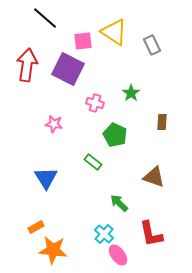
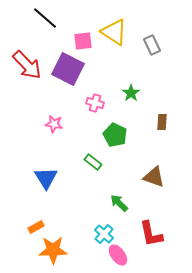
red arrow: rotated 128 degrees clockwise
orange star: rotated 8 degrees counterclockwise
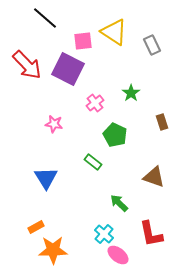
pink cross: rotated 36 degrees clockwise
brown rectangle: rotated 21 degrees counterclockwise
pink ellipse: rotated 15 degrees counterclockwise
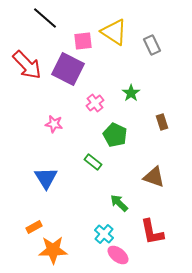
orange rectangle: moved 2 px left
red L-shape: moved 1 px right, 2 px up
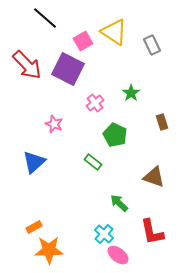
pink square: rotated 24 degrees counterclockwise
pink star: rotated 12 degrees clockwise
blue triangle: moved 12 px left, 16 px up; rotated 20 degrees clockwise
orange star: moved 4 px left
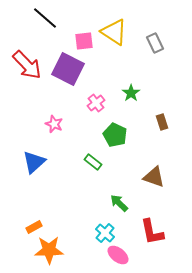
pink square: moved 1 px right; rotated 24 degrees clockwise
gray rectangle: moved 3 px right, 2 px up
pink cross: moved 1 px right
cyan cross: moved 1 px right, 1 px up
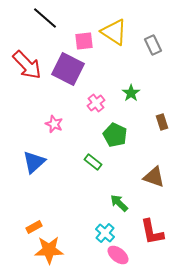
gray rectangle: moved 2 px left, 2 px down
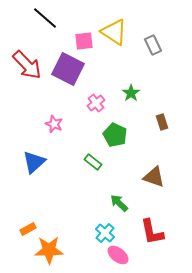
orange rectangle: moved 6 px left, 2 px down
